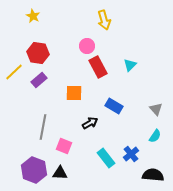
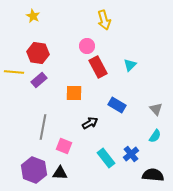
yellow line: rotated 48 degrees clockwise
blue rectangle: moved 3 px right, 1 px up
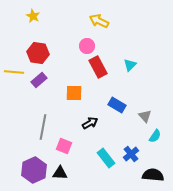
yellow arrow: moved 5 px left, 1 px down; rotated 132 degrees clockwise
gray triangle: moved 11 px left, 7 px down
purple hexagon: rotated 15 degrees clockwise
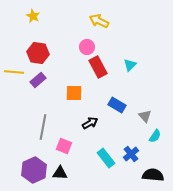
pink circle: moved 1 px down
purple rectangle: moved 1 px left
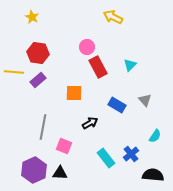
yellow star: moved 1 px left, 1 px down
yellow arrow: moved 14 px right, 4 px up
gray triangle: moved 16 px up
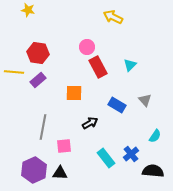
yellow star: moved 4 px left, 7 px up; rotated 16 degrees counterclockwise
pink square: rotated 28 degrees counterclockwise
black semicircle: moved 4 px up
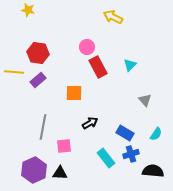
blue rectangle: moved 8 px right, 28 px down
cyan semicircle: moved 1 px right, 2 px up
blue cross: rotated 21 degrees clockwise
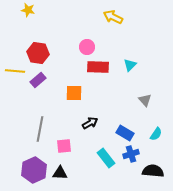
red rectangle: rotated 60 degrees counterclockwise
yellow line: moved 1 px right, 1 px up
gray line: moved 3 px left, 2 px down
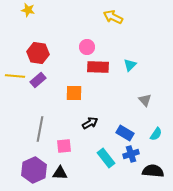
yellow line: moved 5 px down
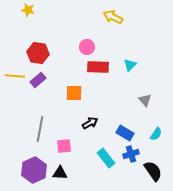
black semicircle: rotated 50 degrees clockwise
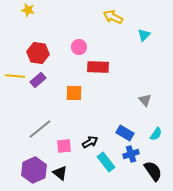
pink circle: moved 8 px left
cyan triangle: moved 14 px right, 30 px up
black arrow: moved 19 px down
gray line: rotated 40 degrees clockwise
cyan rectangle: moved 4 px down
black triangle: rotated 35 degrees clockwise
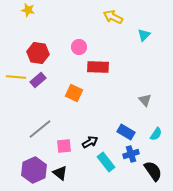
yellow line: moved 1 px right, 1 px down
orange square: rotated 24 degrees clockwise
blue rectangle: moved 1 px right, 1 px up
